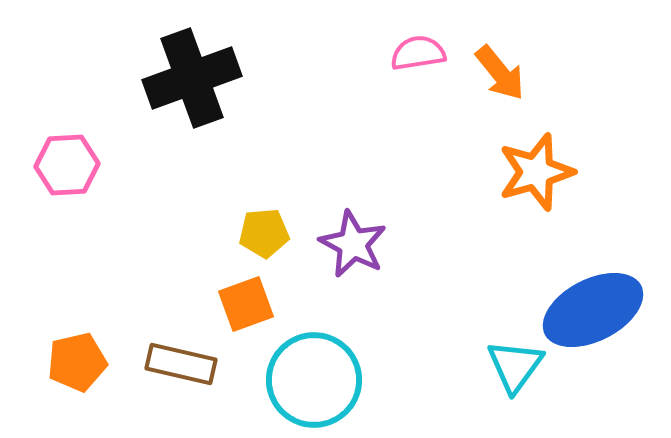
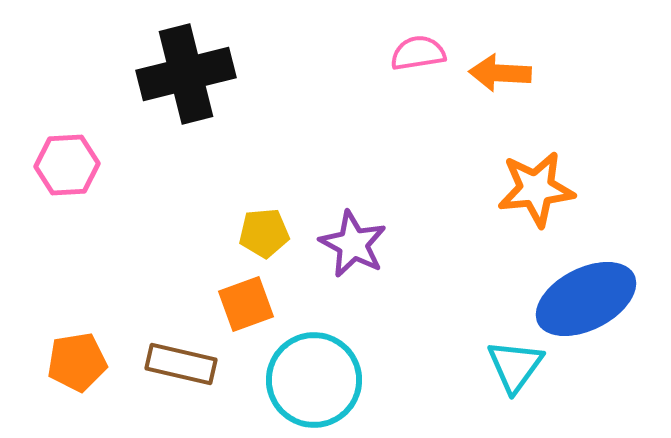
orange arrow: rotated 132 degrees clockwise
black cross: moved 6 px left, 4 px up; rotated 6 degrees clockwise
orange star: moved 17 px down; rotated 10 degrees clockwise
blue ellipse: moved 7 px left, 11 px up
orange pentagon: rotated 4 degrees clockwise
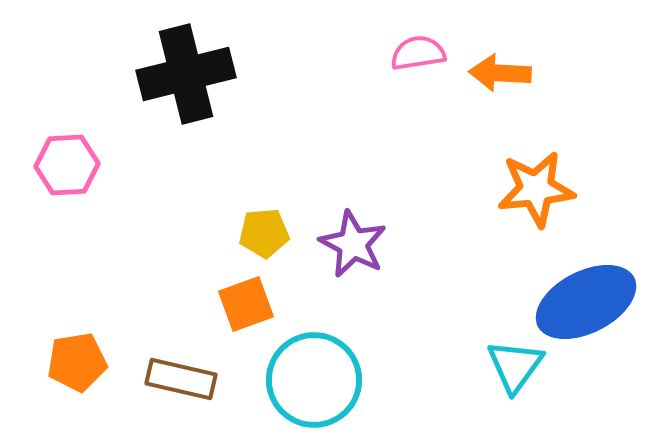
blue ellipse: moved 3 px down
brown rectangle: moved 15 px down
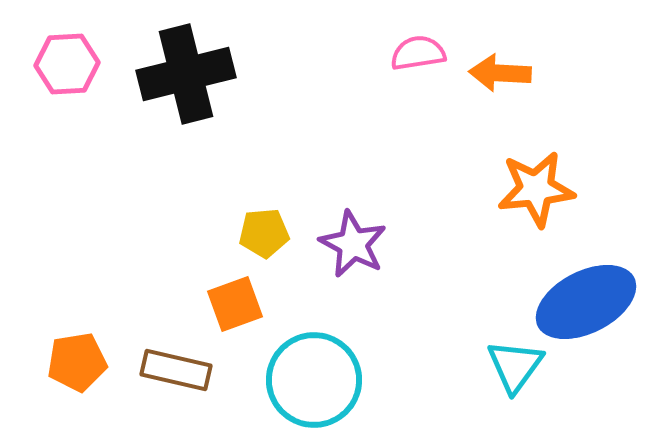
pink hexagon: moved 101 px up
orange square: moved 11 px left
brown rectangle: moved 5 px left, 9 px up
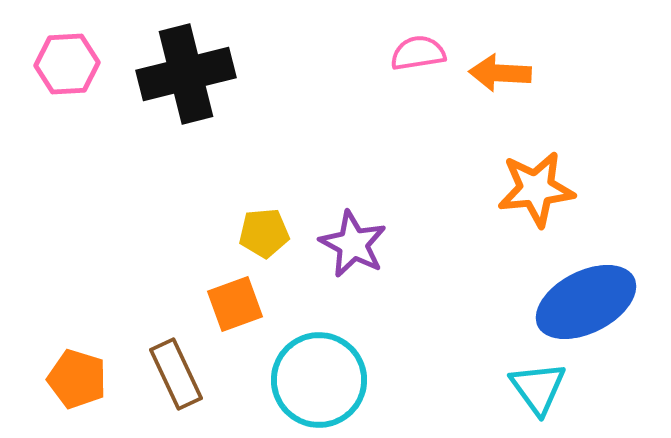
orange pentagon: moved 17 px down; rotated 26 degrees clockwise
cyan triangle: moved 23 px right, 22 px down; rotated 12 degrees counterclockwise
brown rectangle: moved 4 px down; rotated 52 degrees clockwise
cyan circle: moved 5 px right
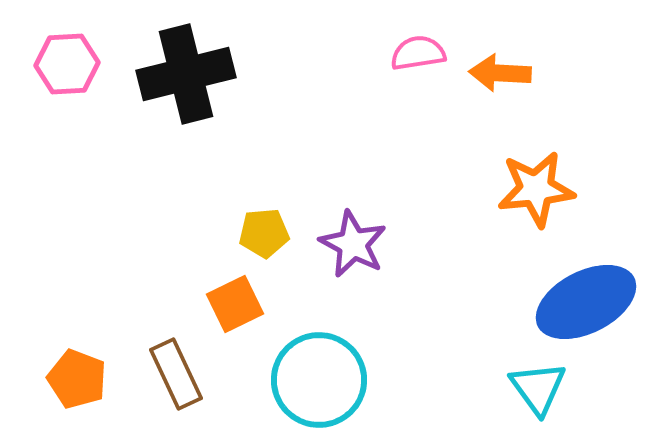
orange square: rotated 6 degrees counterclockwise
orange pentagon: rotated 4 degrees clockwise
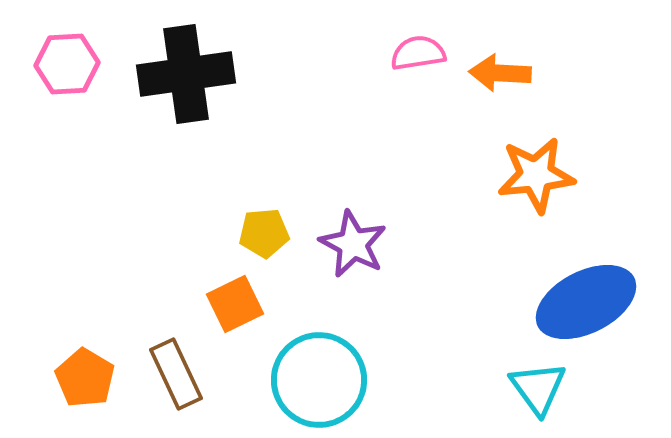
black cross: rotated 6 degrees clockwise
orange star: moved 14 px up
orange pentagon: moved 8 px right, 1 px up; rotated 10 degrees clockwise
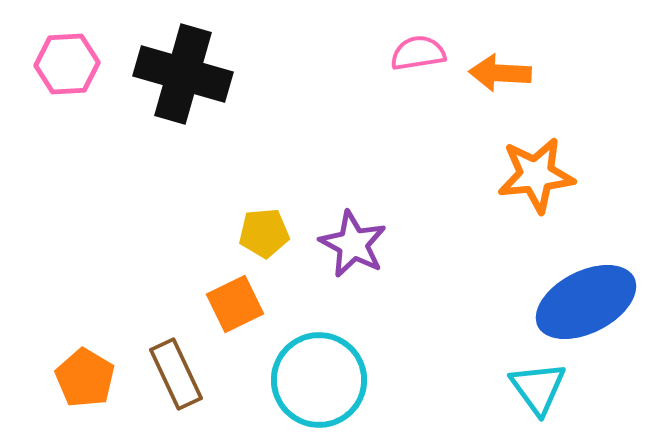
black cross: moved 3 px left; rotated 24 degrees clockwise
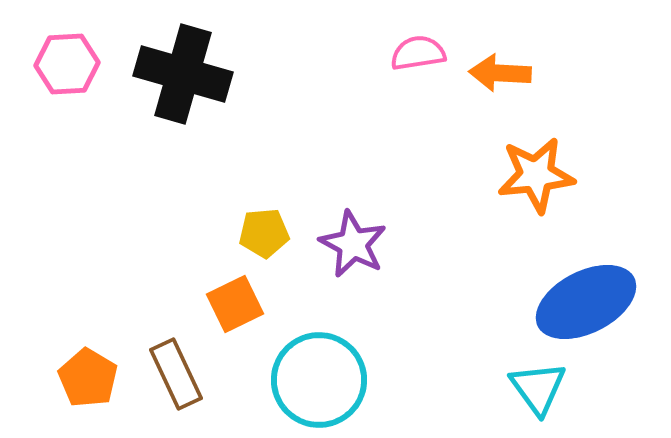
orange pentagon: moved 3 px right
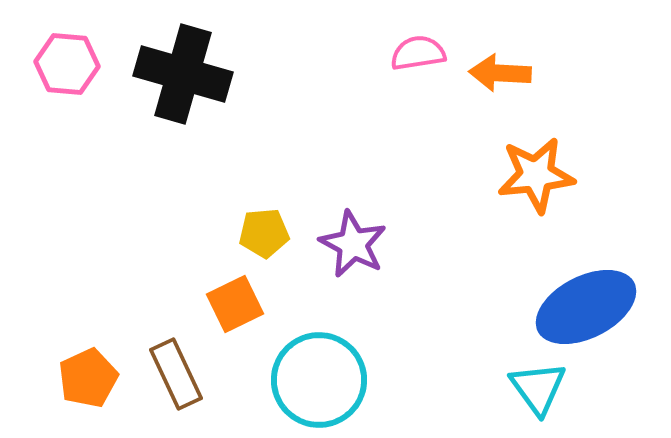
pink hexagon: rotated 8 degrees clockwise
blue ellipse: moved 5 px down
orange pentagon: rotated 16 degrees clockwise
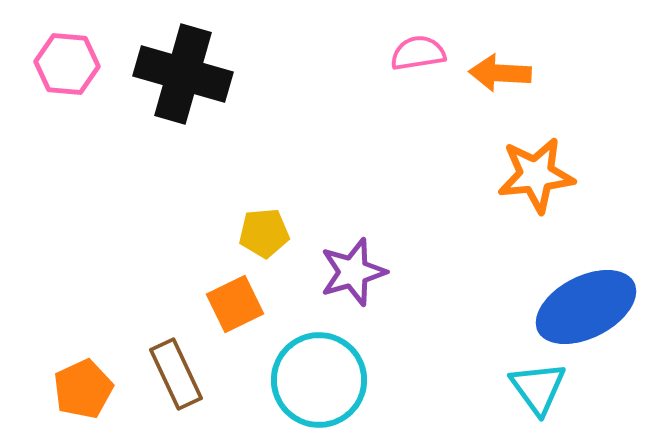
purple star: moved 28 px down; rotated 28 degrees clockwise
orange pentagon: moved 5 px left, 11 px down
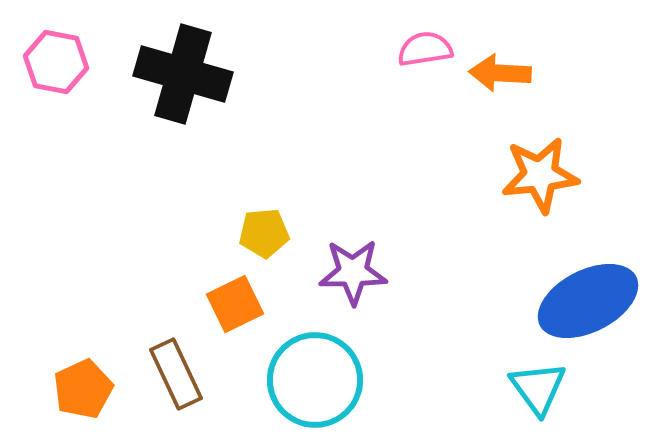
pink semicircle: moved 7 px right, 4 px up
pink hexagon: moved 11 px left, 2 px up; rotated 6 degrees clockwise
orange star: moved 4 px right
purple star: rotated 16 degrees clockwise
blue ellipse: moved 2 px right, 6 px up
cyan circle: moved 4 px left
